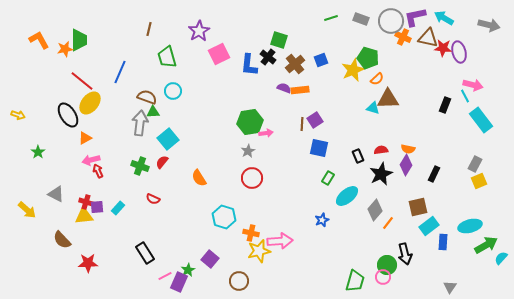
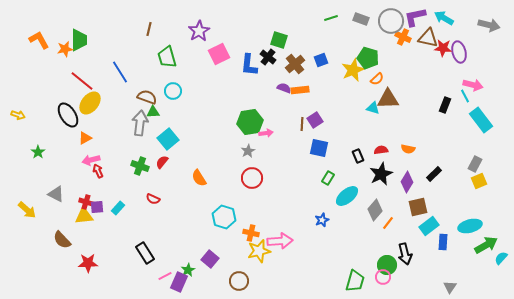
blue line at (120, 72): rotated 55 degrees counterclockwise
purple diamond at (406, 165): moved 1 px right, 17 px down
black rectangle at (434, 174): rotated 21 degrees clockwise
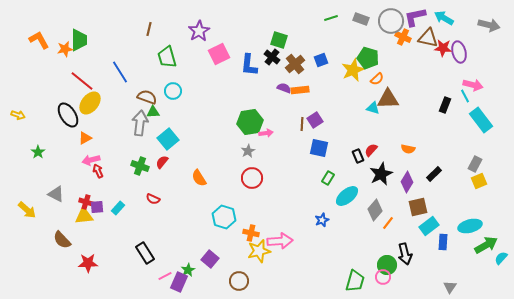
black cross at (268, 57): moved 4 px right
red semicircle at (381, 150): moved 10 px left; rotated 40 degrees counterclockwise
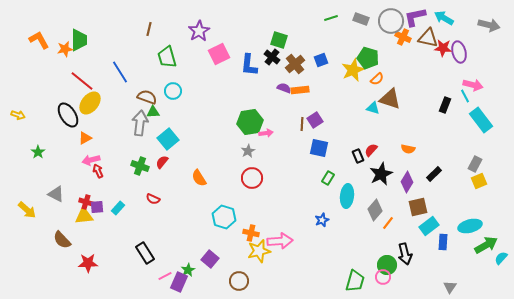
brown triangle at (388, 99): moved 2 px right; rotated 20 degrees clockwise
cyan ellipse at (347, 196): rotated 45 degrees counterclockwise
